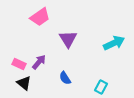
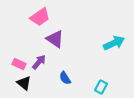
purple triangle: moved 13 px left; rotated 24 degrees counterclockwise
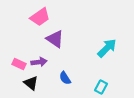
cyan arrow: moved 7 px left, 5 px down; rotated 20 degrees counterclockwise
purple arrow: rotated 42 degrees clockwise
black triangle: moved 7 px right
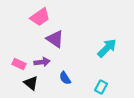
purple arrow: moved 3 px right
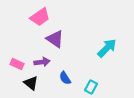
pink rectangle: moved 2 px left
cyan rectangle: moved 10 px left
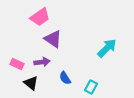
purple triangle: moved 2 px left
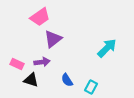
purple triangle: rotated 48 degrees clockwise
blue semicircle: moved 2 px right, 2 px down
black triangle: moved 3 px up; rotated 21 degrees counterclockwise
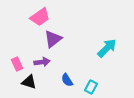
pink rectangle: rotated 40 degrees clockwise
black triangle: moved 2 px left, 2 px down
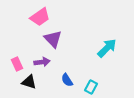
purple triangle: rotated 36 degrees counterclockwise
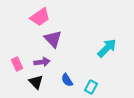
black triangle: moved 7 px right; rotated 28 degrees clockwise
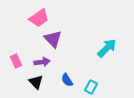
pink trapezoid: moved 1 px left, 1 px down
pink rectangle: moved 1 px left, 3 px up
